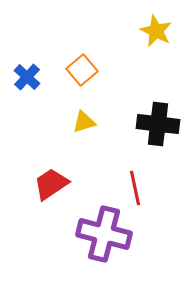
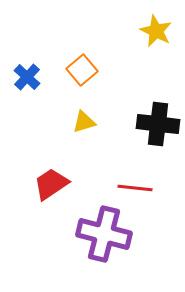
red line: rotated 72 degrees counterclockwise
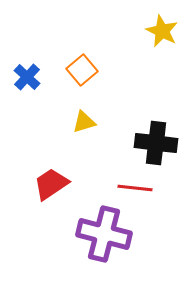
yellow star: moved 6 px right
black cross: moved 2 px left, 19 px down
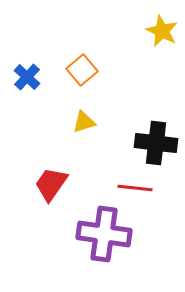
red trapezoid: rotated 21 degrees counterclockwise
purple cross: rotated 6 degrees counterclockwise
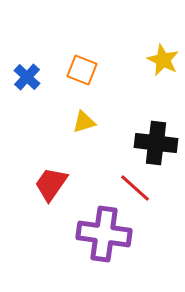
yellow star: moved 1 px right, 29 px down
orange square: rotated 28 degrees counterclockwise
red line: rotated 36 degrees clockwise
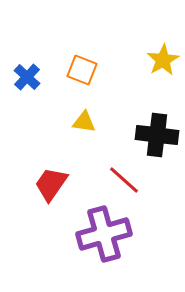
yellow star: rotated 16 degrees clockwise
yellow triangle: rotated 25 degrees clockwise
black cross: moved 1 px right, 8 px up
red line: moved 11 px left, 8 px up
purple cross: rotated 24 degrees counterclockwise
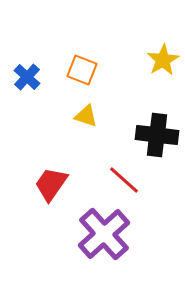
yellow triangle: moved 2 px right, 6 px up; rotated 10 degrees clockwise
purple cross: rotated 26 degrees counterclockwise
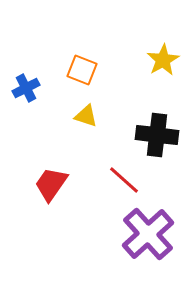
blue cross: moved 1 px left, 11 px down; rotated 20 degrees clockwise
purple cross: moved 44 px right
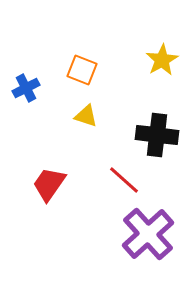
yellow star: moved 1 px left
red trapezoid: moved 2 px left
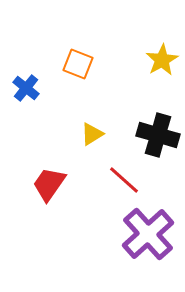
orange square: moved 4 px left, 6 px up
blue cross: rotated 24 degrees counterclockwise
yellow triangle: moved 6 px right, 18 px down; rotated 50 degrees counterclockwise
black cross: moved 1 px right; rotated 9 degrees clockwise
